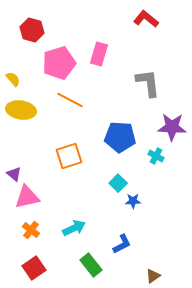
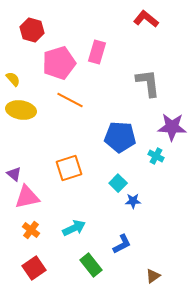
pink rectangle: moved 2 px left, 2 px up
orange square: moved 12 px down
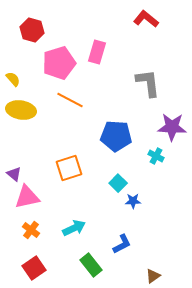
blue pentagon: moved 4 px left, 1 px up
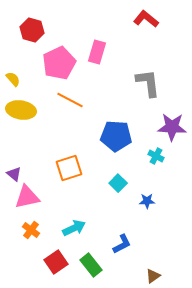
pink pentagon: rotated 8 degrees counterclockwise
blue star: moved 14 px right
red square: moved 22 px right, 6 px up
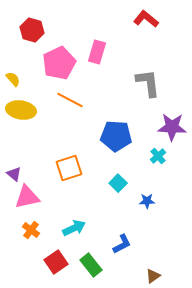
cyan cross: moved 2 px right; rotated 21 degrees clockwise
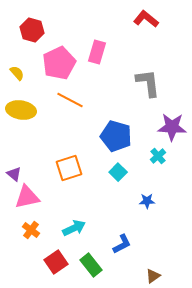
yellow semicircle: moved 4 px right, 6 px up
blue pentagon: rotated 12 degrees clockwise
cyan square: moved 11 px up
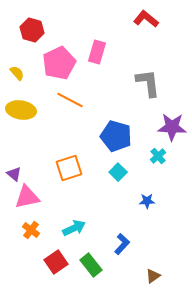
blue L-shape: rotated 20 degrees counterclockwise
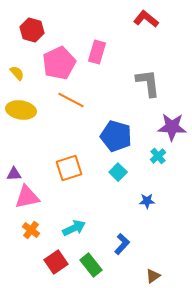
orange line: moved 1 px right
purple triangle: rotated 42 degrees counterclockwise
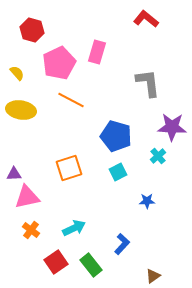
cyan square: rotated 18 degrees clockwise
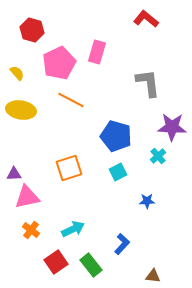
cyan arrow: moved 1 px left, 1 px down
brown triangle: rotated 42 degrees clockwise
